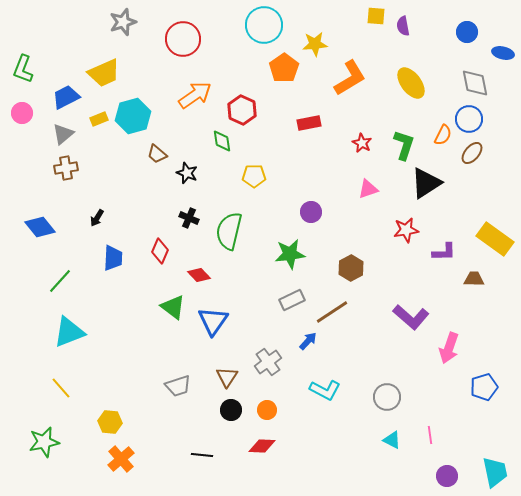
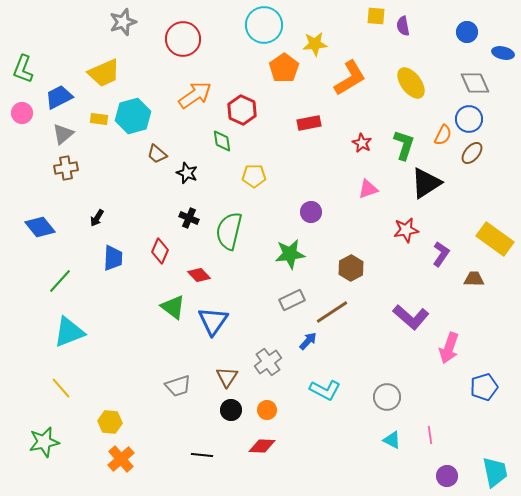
gray diamond at (475, 83): rotated 12 degrees counterclockwise
blue trapezoid at (66, 97): moved 7 px left
yellow rectangle at (99, 119): rotated 30 degrees clockwise
purple L-shape at (444, 252): moved 3 px left, 2 px down; rotated 55 degrees counterclockwise
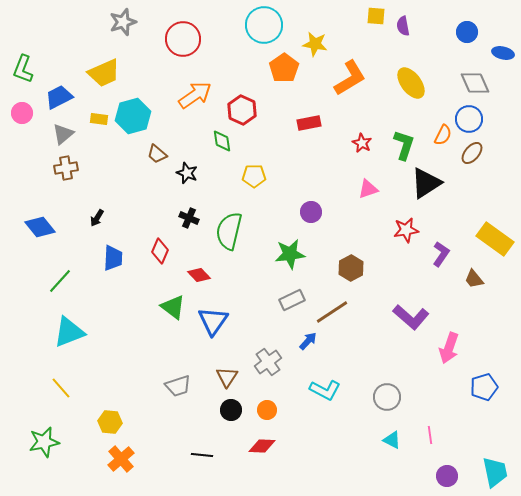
yellow star at (315, 44): rotated 15 degrees clockwise
brown trapezoid at (474, 279): rotated 130 degrees counterclockwise
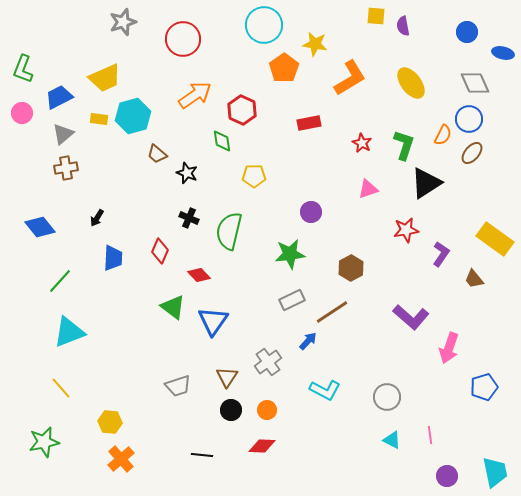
yellow trapezoid at (104, 73): moved 1 px right, 5 px down
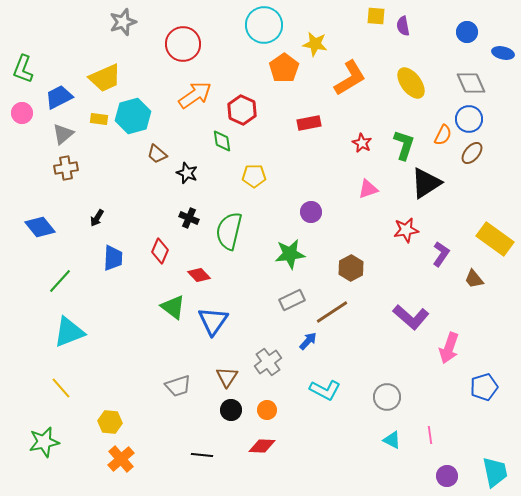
red circle at (183, 39): moved 5 px down
gray diamond at (475, 83): moved 4 px left
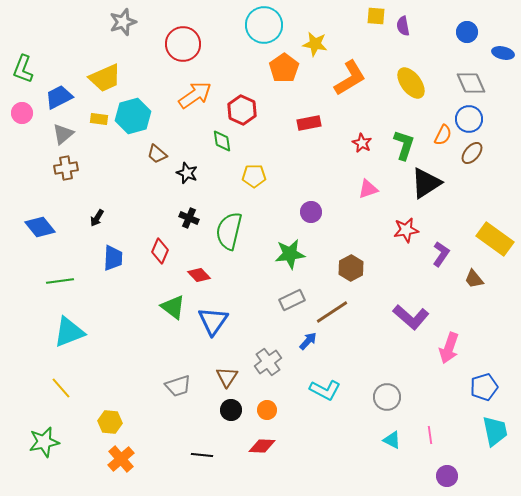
green line at (60, 281): rotated 40 degrees clockwise
cyan trapezoid at (495, 472): moved 41 px up
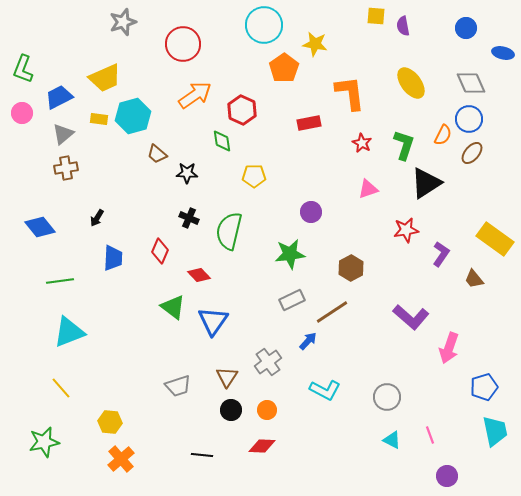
blue circle at (467, 32): moved 1 px left, 4 px up
orange L-shape at (350, 78): moved 15 px down; rotated 66 degrees counterclockwise
black star at (187, 173): rotated 20 degrees counterclockwise
pink line at (430, 435): rotated 12 degrees counterclockwise
